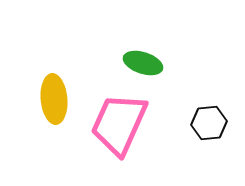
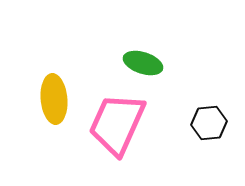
pink trapezoid: moved 2 px left
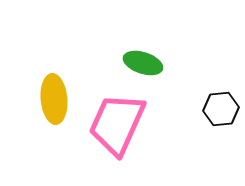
black hexagon: moved 12 px right, 14 px up
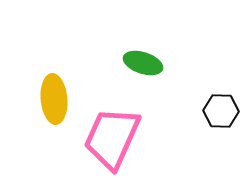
black hexagon: moved 2 px down; rotated 8 degrees clockwise
pink trapezoid: moved 5 px left, 14 px down
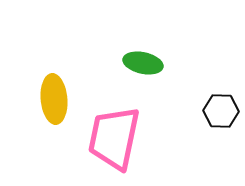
green ellipse: rotated 6 degrees counterclockwise
pink trapezoid: moved 2 px right; rotated 12 degrees counterclockwise
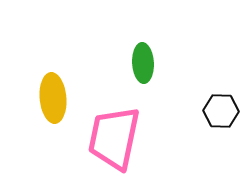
green ellipse: rotated 75 degrees clockwise
yellow ellipse: moved 1 px left, 1 px up
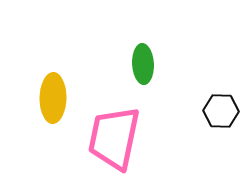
green ellipse: moved 1 px down
yellow ellipse: rotated 6 degrees clockwise
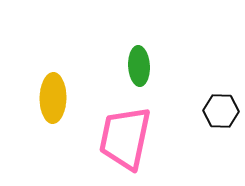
green ellipse: moved 4 px left, 2 px down
pink trapezoid: moved 11 px right
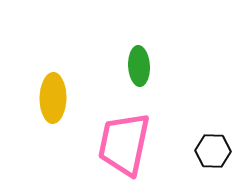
black hexagon: moved 8 px left, 40 px down
pink trapezoid: moved 1 px left, 6 px down
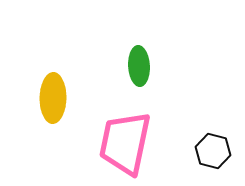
pink trapezoid: moved 1 px right, 1 px up
black hexagon: rotated 12 degrees clockwise
